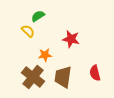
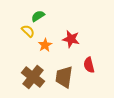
orange star: moved 10 px up; rotated 24 degrees counterclockwise
red semicircle: moved 6 px left, 8 px up
brown trapezoid: moved 1 px right
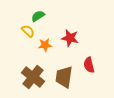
red star: moved 1 px left, 1 px up
orange star: rotated 24 degrees clockwise
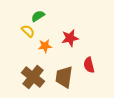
red star: rotated 24 degrees counterclockwise
orange star: moved 1 px down
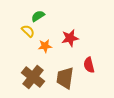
brown trapezoid: moved 1 px right, 1 px down
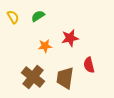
yellow semicircle: moved 15 px left, 14 px up; rotated 16 degrees clockwise
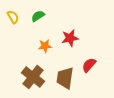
red semicircle: rotated 56 degrees clockwise
